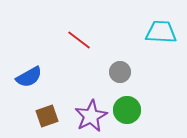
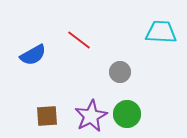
blue semicircle: moved 4 px right, 22 px up
green circle: moved 4 px down
brown square: rotated 15 degrees clockwise
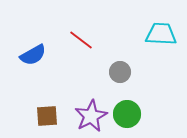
cyan trapezoid: moved 2 px down
red line: moved 2 px right
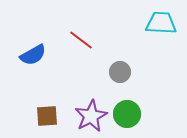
cyan trapezoid: moved 11 px up
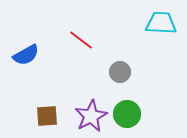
blue semicircle: moved 7 px left
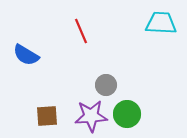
red line: moved 9 px up; rotated 30 degrees clockwise
blue semicircle: rotated 60 degrees clockwise
gray circle: moved 14 px left, 13 px down
purple star: rotated 24 degrees clockwise
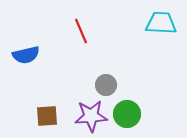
blue semicircle: rotated 44 degrees counterclockwise
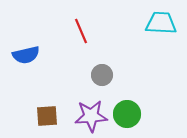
gray circle: moved 4 px left, 10 px up
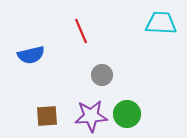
blue semicircle: moved 5 px right
